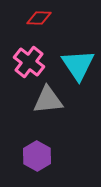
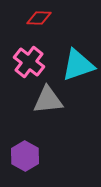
cyan triangle: rotated 45 degrees clockwise
purple hexagon: moved 12 px left
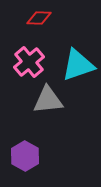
pink cross: rotated 12 degrees clockwise
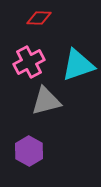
pink cross: rotated 12 degrees clockwise
gray triangle: moved 2 px left, 1 px down; rotated 8 degrees counterclockwise
purple hexagon: moved 4 px right, 5 px up
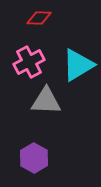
cyan triangle: rotated 12 degrees counterclockwise
gray triangle: rotated 16 degrees clockwise
purple hexagon: moved 5 px right, 7 px down
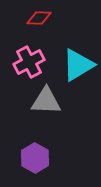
purple hexagon: moved 1 px right
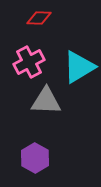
cyan triangle: moved 1 px right, 2 px down
